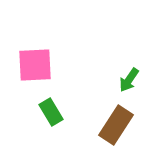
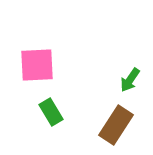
pink square: moved 2 px right
green arrow: moved 1 px right
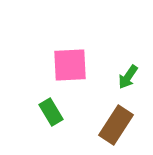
pink square: moved 33 px right
green arrow: moved 2 px left, 3 px up
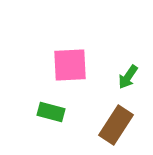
green rectangle: rotated 44 degrees counterclockwise
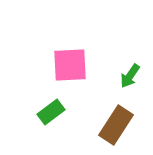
green arrow: moved 2 px right, 1 px up
green rectangle: rotated 52 degrees counterclockwise
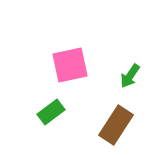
pink square: rotated 9 degrees counterclockwise
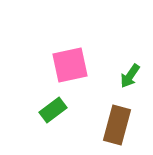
green rectangle: moved 2 px right, 2 px up
brown rectangle: moved 1 px right; rotated 18 degrees counterclockwise
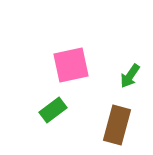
pink square: moved 1 px right
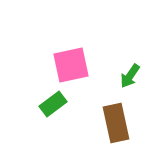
green rectangle: moved 6 px up
brown rectangle: moved 1 px left, 2 px up; rotated 27 degrees counterclockwise
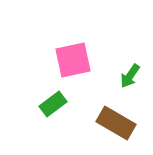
pink square: moved 2 px right, 5 px up
brown rectangle: rotated 48 degrees counterclockwise
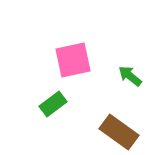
green arrow: rotated 95 degrees clockwise
brown rectangle: moved 3 px right, 9 px down; rotated 6 degrees clockwise
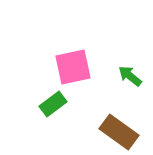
pink square: moved 7 px down
